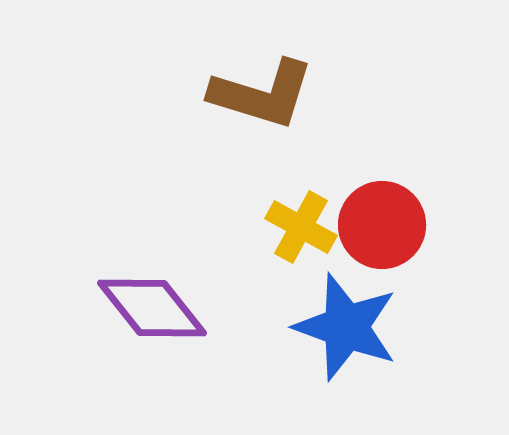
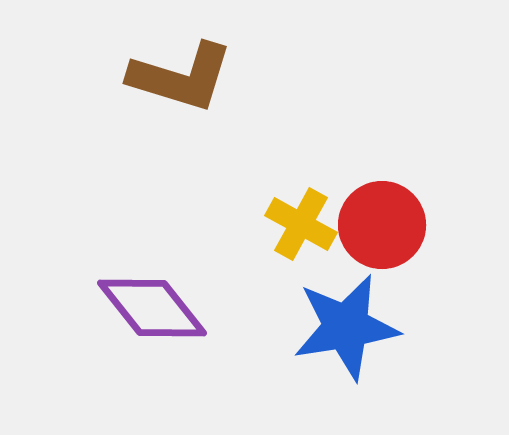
brown L-shape: moved 81 px left, 17 px up
yellow cross: moved 3 px up
blue star: rotated 29 degrees counterclockwise
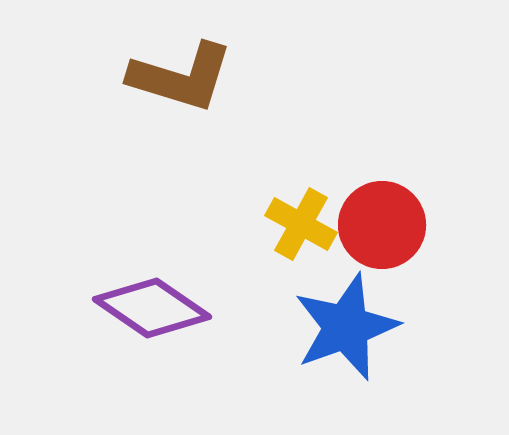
purple diamond: rotated 17 degrees counterclockwise
blue star: rotated 11 degrees counterclockwise
